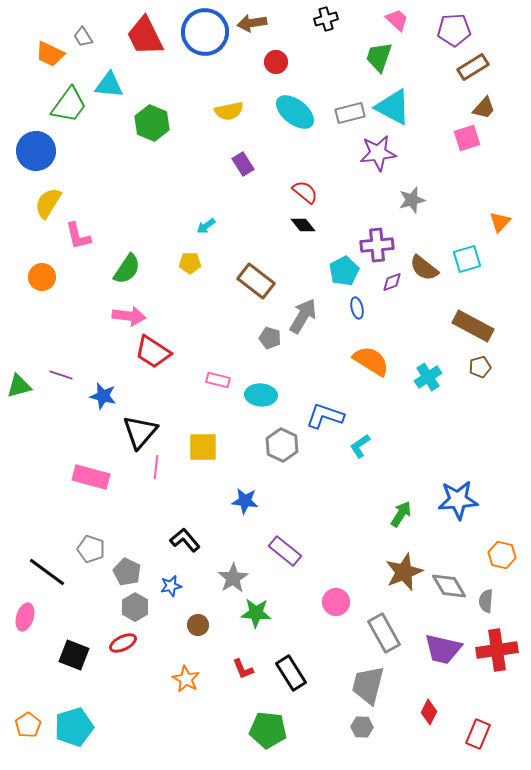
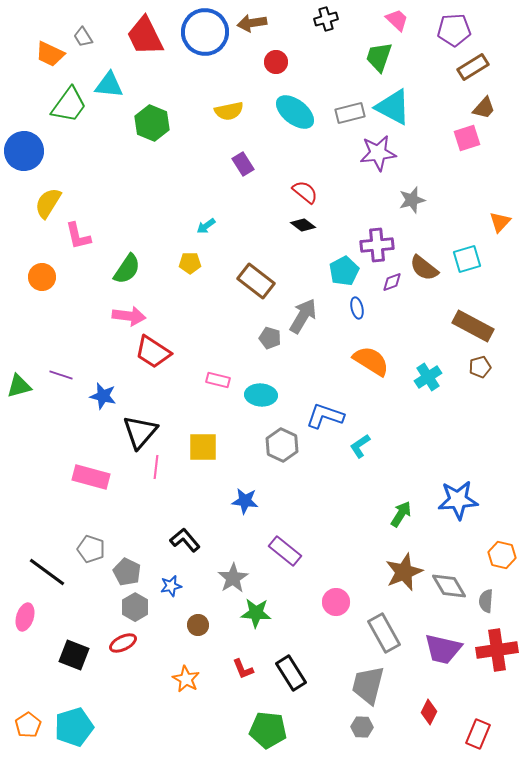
blue circle at (36, 151): moved 12 px left
black diamond at (303, 225): rotated 15 degrees counterclockwise
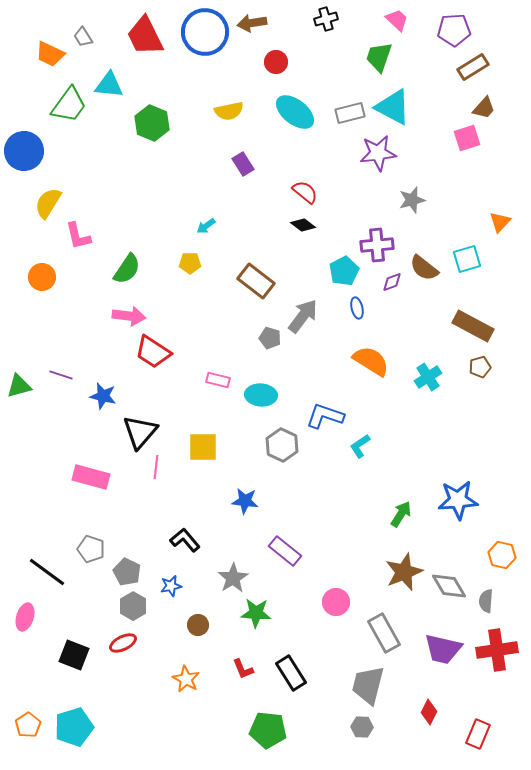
gray arrow at (303, 316): rotated 6 degrees clockwise
gray hexagon at (135, 607): moved 2 px left, 1 px up
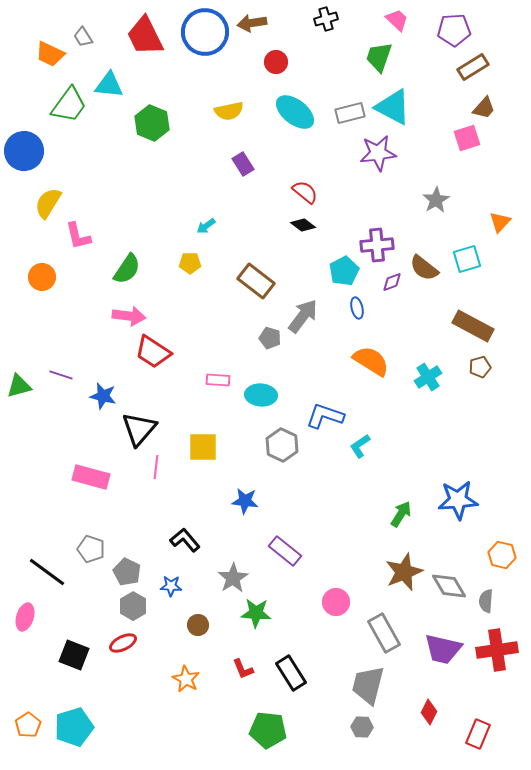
gray star at (412, 200): moved 24 px right; rotated 16 degrees counterclockwise
pink rectangle at (218, 380): rotated 10 degrees counterclockwise
black triangle at (140, 432): moved 1 px left, 3 px up
blue star at (171, 586): rotated 15 degrees clockwise
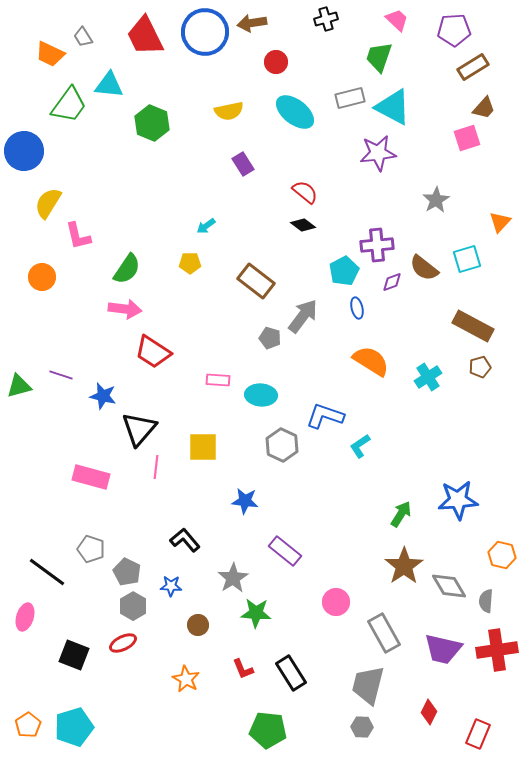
gray rectangle at (350, 113): moved 15 px up
pink arrow at (129, 316): moved 4 px left, 7 px up
brown star at (404, 572): moved 6 px up; rotated 12 degrees counterclockwise
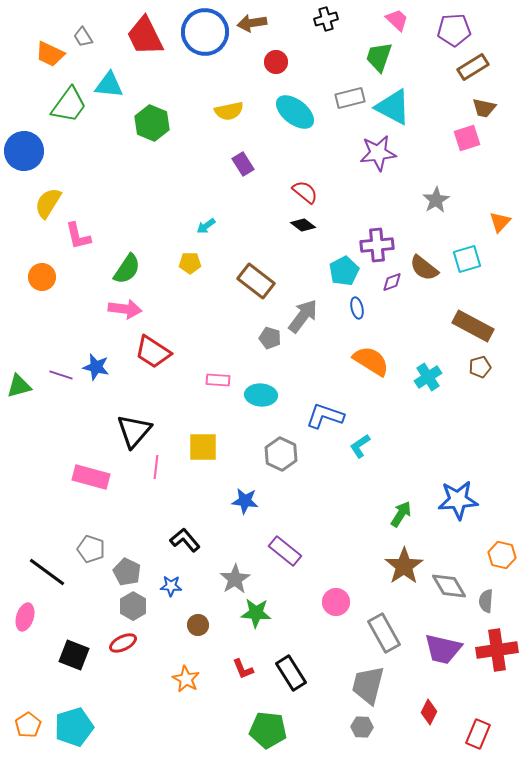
brown trapezoid at (484, 108): rotated 60 degrees clockwise
blue star at (103, 396): moved 7 px left, 29 px up
black triangle at (139, 429): moved 5 px left, 2 px down
gray hexagon at (282, 445): moved 1 px left, 9 px down
gray star at (233, 578): moved 2 px right, 1 px down
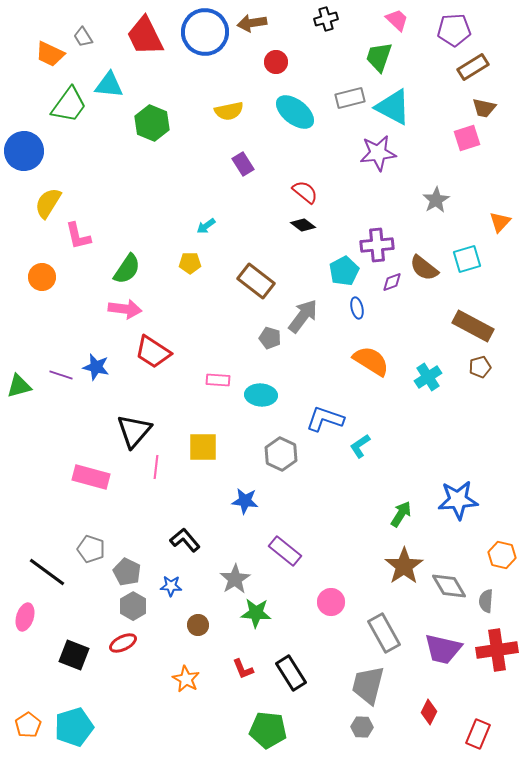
blue L-shape at (325, 416): moved 3 px down
pink circle at (336, 602): moved 5 px left
